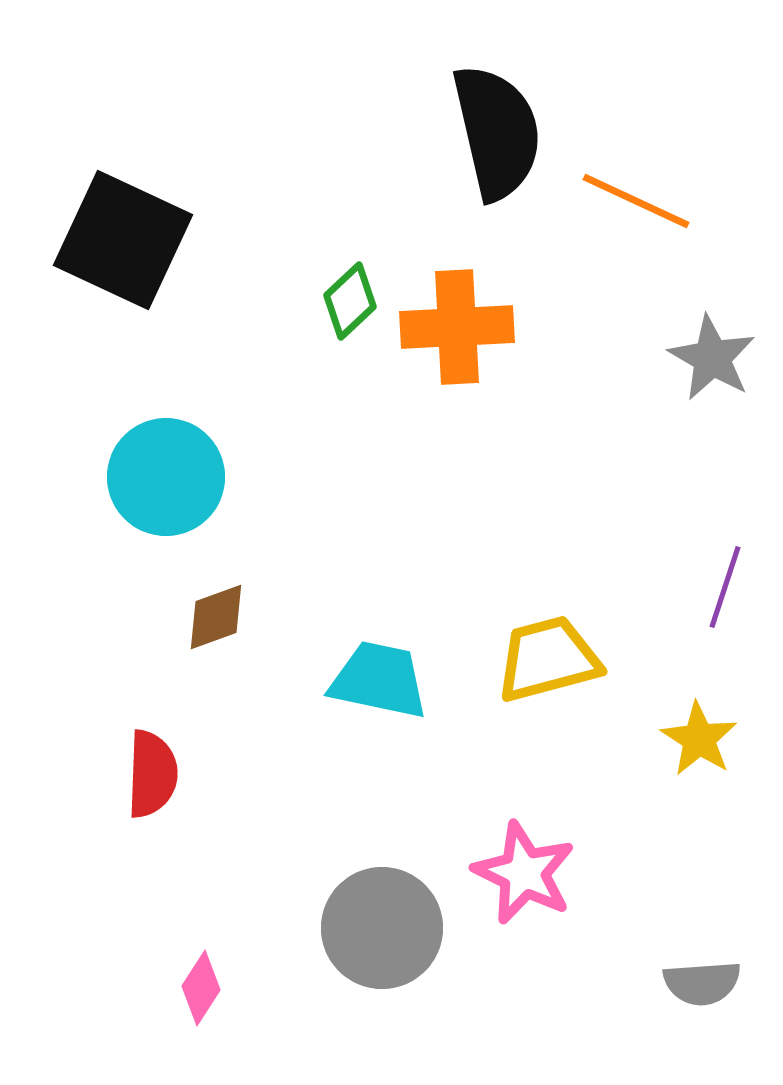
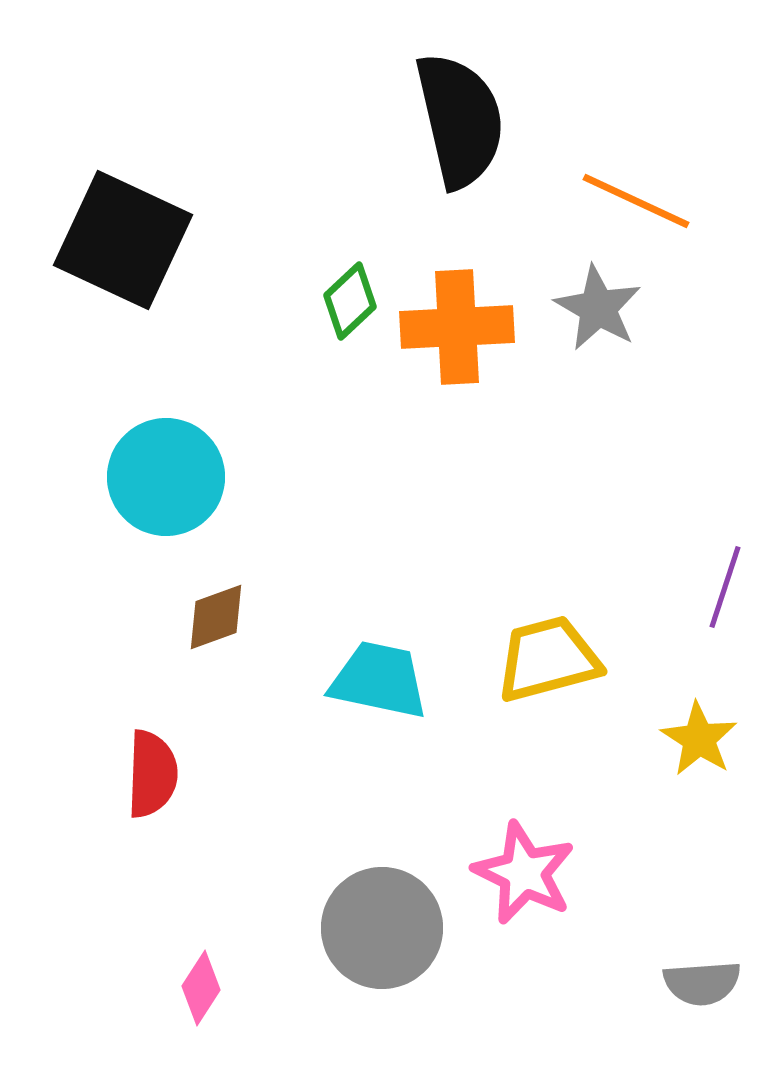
black semicircle: moved 37 px left, 12 px up
gray star: moved 114 px left, 50 px up
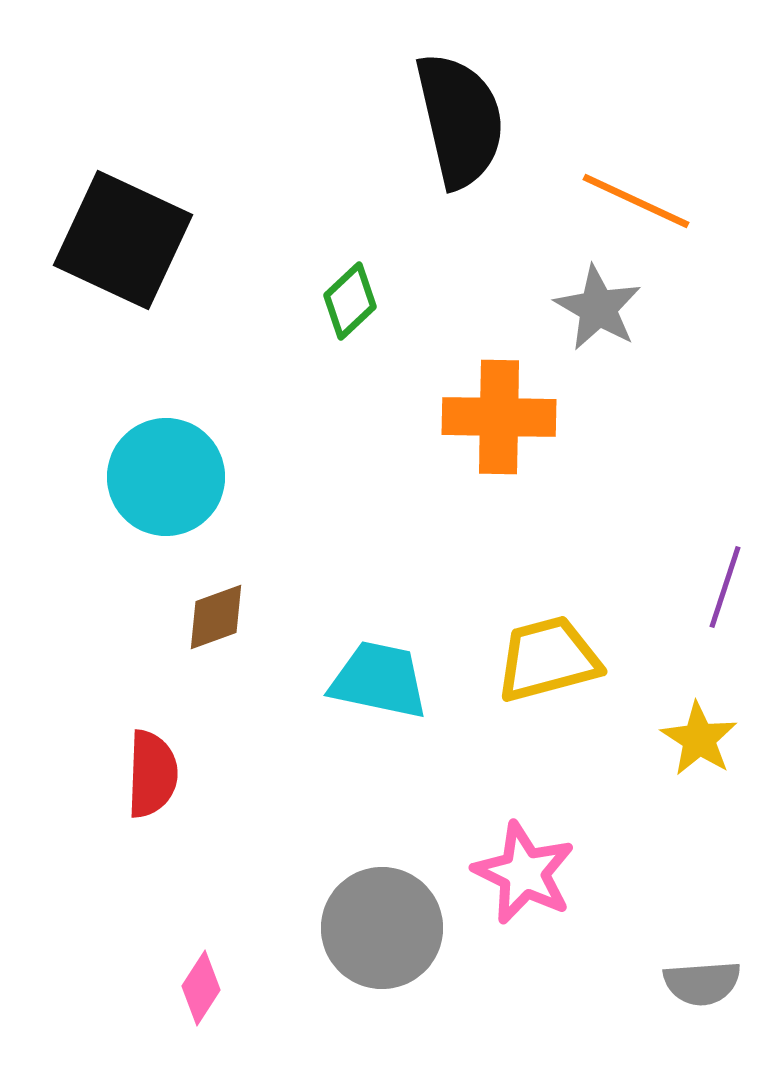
orange cross: moved 42 px right, 90 px down; rotated 4 degrees clockwise
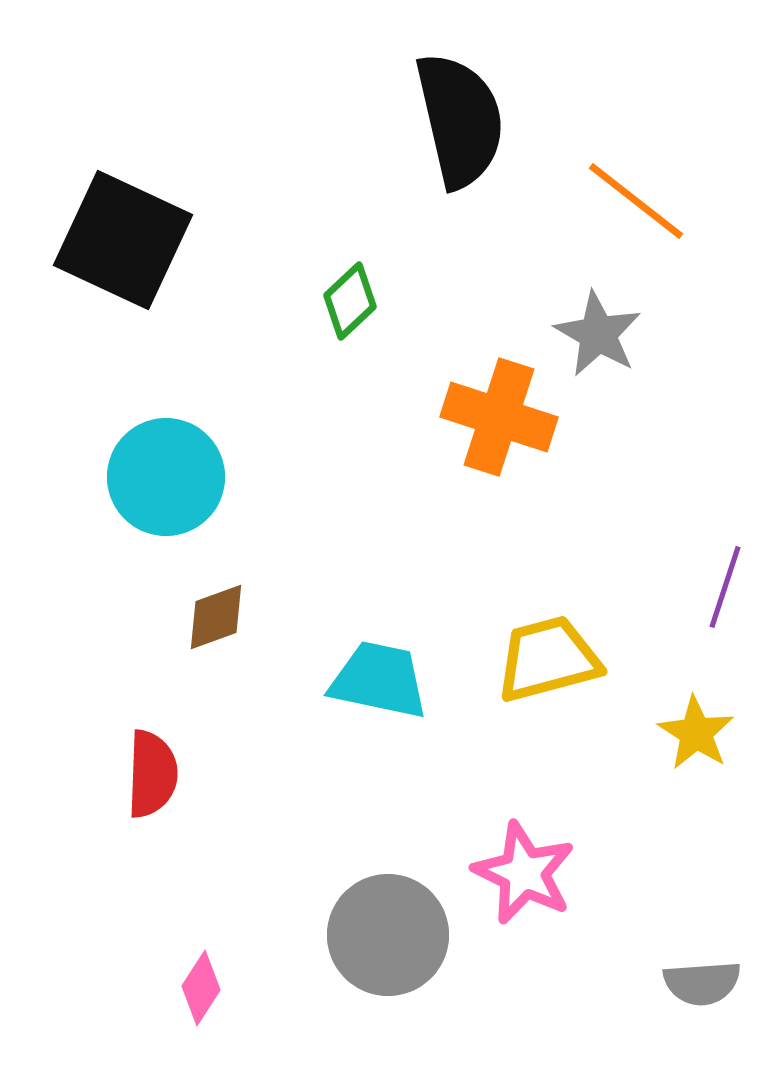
orange line: rotated 13 degrees clockwise
gray star: moved 26 px down
orange cross: rotated 17 degrees clockwise
yellow star: moved 3 px left, 6 px up
gray circle: moved 6 px right, 7 px down
